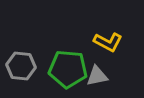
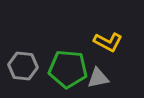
gray hexagon: moved 2 px right
gray triangle: moved 1 px right, 2 px down
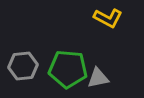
yellow L-shape: moved 24 px up
gray hexagon: rotated 12 degrees counterclockwise
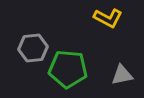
gray hexagon: moved 10 px right, 18 px up
gray triangle: moved 24 px right, 3 px up
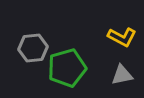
yellow L-shape: moved 14 px right, 19 px down
green pentagon: moved 1 px left, 1 px up; rotated 21 degrees counterclockwise
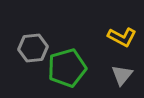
gray triangle: rotated 40 degrees counterclockwise
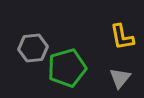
yellow L-shape: rotated 52 degrees clockwise
gray triangle: moved 2 px left, 3 px down
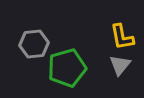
gray hexagon: moved 1 px right, 4 px up
gray triangle: moved 13 px up
